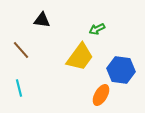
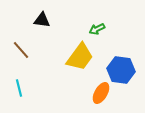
orange ellipse: moved 2 px up
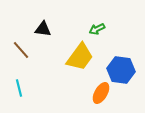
black triangle: moved 1 px right, 9 px down
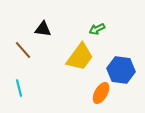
brown line: moved 2 px right
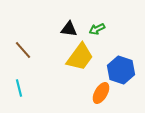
black triangle: moved 26 px right
blue hexagon: rotated 12 degrees clockwise
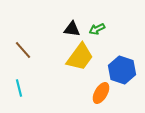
black triangle: moved 3 px right
blue hexagon: moved 1 px right
